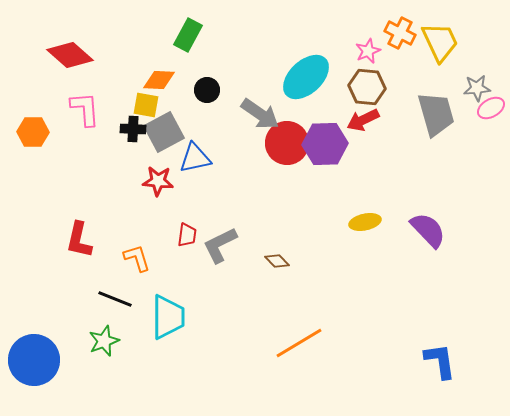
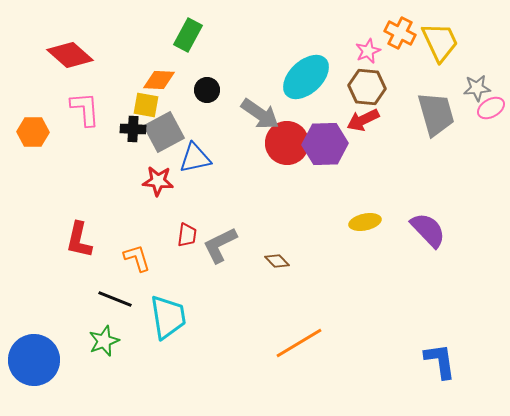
cyan trapezoid: rotated 9 degrees counterclockwise
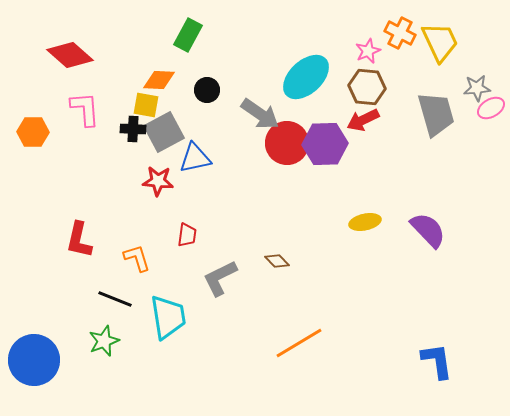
gray L-shape: moved 33 px down
blue L-shape: moved 3 px left
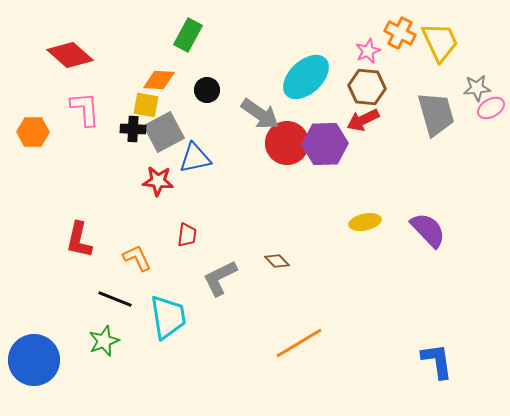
orange L-shape: rotated 8 degrees counterclockwise
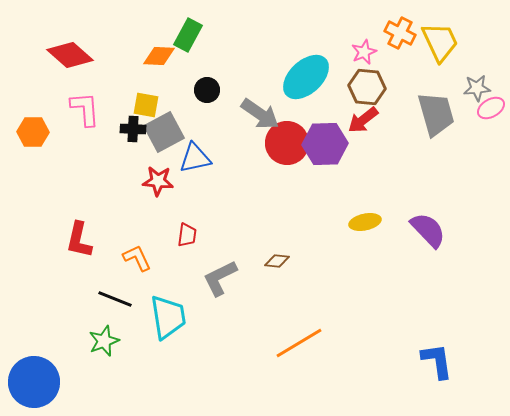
pink star: moved 4 px left, 1 px down
orange diamond: moved 24 px up
red arrow: rotated 12 degrees counterclockwise
brown diamond: rotated 40 degrees counterclockwise
blue circle: moved 22 px down
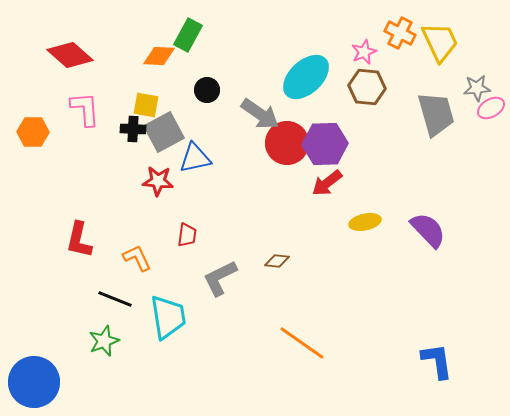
red arrow: moved 36 px left, 63 px down
orange line: moved 3 px right; rotated 66 degrees clockwise
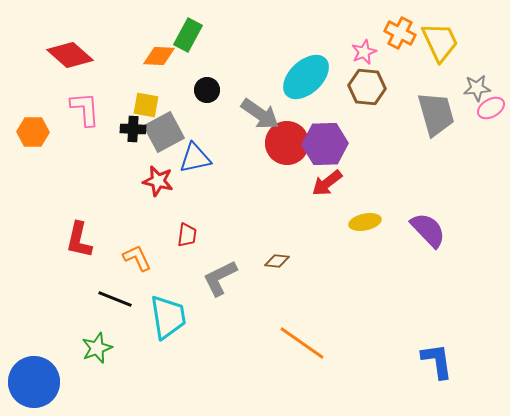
red star: rotated 8 degrees clockwise
green star: moved 7 px left, 7 px down
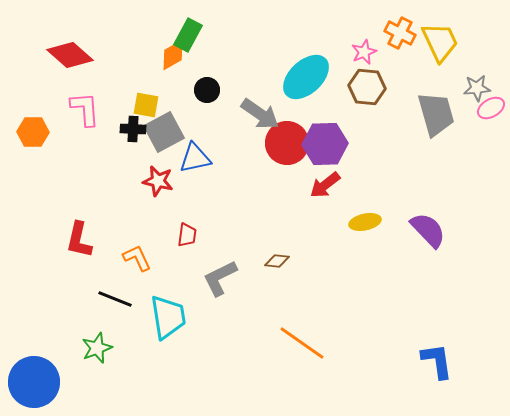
orange diamond: moved 14 px right, 1 px up; rotated 32 degrees counterclockwise
red arrow: moved 2 px left, 2 px down
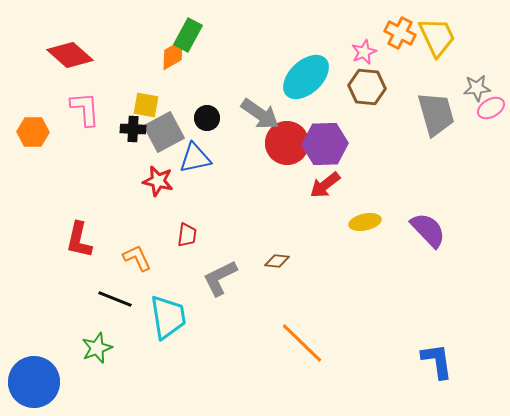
yellow trapezoid: moved 3 px left, 5 px up
black circle: moved 28 px down
orange line: rotated 9 degrees clockwise
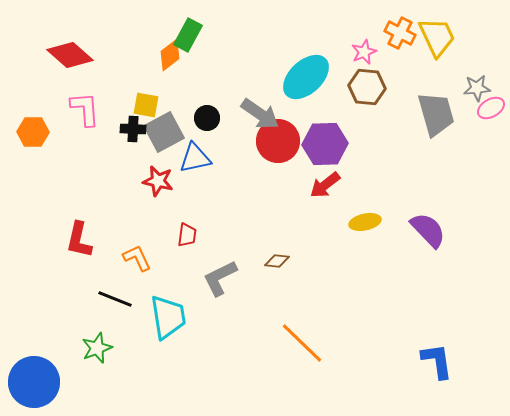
orange diamond: moved 3 px left; rotated 8 degrees counterclockwise
red circle: moved 9 px left, 2 px up
